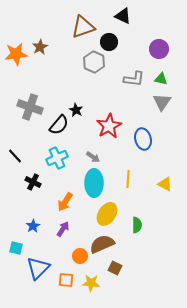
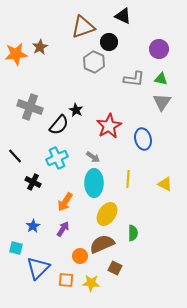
green semicircle: moved 4 px left, 8 px down
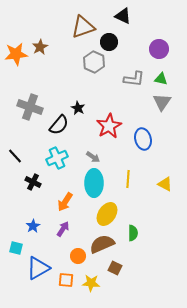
black star: moved 2 px right, 2 px up
orange circle: moved 2 px left
blue triangle: rotated 15 degrees clockwise
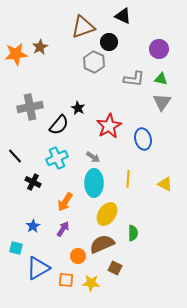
gray cross: rotated 30 degrees counterclockwise
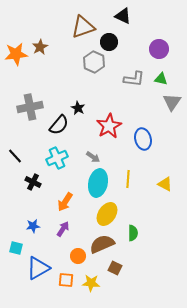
gray triangle: moved 10 px right
cyan ellipse: moved 4 px right; rotated 12 degrees clockwise
blue star: rotated 24 degrees clockwise
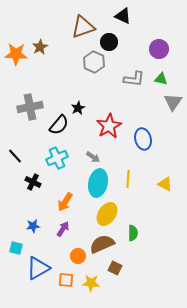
orange star: rotated 10 degrees clockwise
gray triangle: moved 1 px right
black star: rotated 16 degrees clockwise
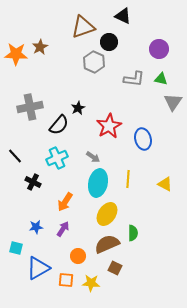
blue star: moved 3 px right, 1 px down
brown semicircle: moved 5 px right
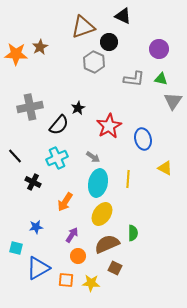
gray triangle: moved 1 px up
yellow triangle: moved 16 px up
yellow ellipse: moved 5 px left
purple arrow: moved 9 px right, 6 px down
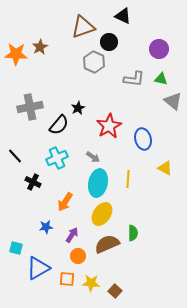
gray triangle: rotated 24 degrees counterclockwise
blue star: moved 10 px right
brown square: moved 23 px down; rotated 16 degrees clockwise
orange square: moved 1 px right, 1 px up
